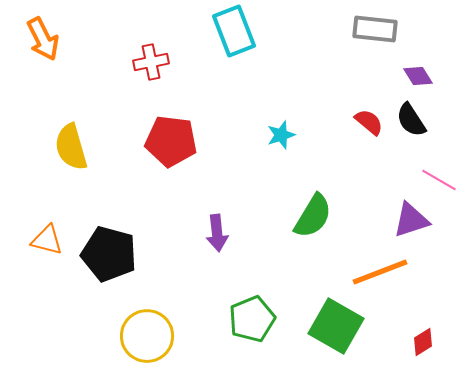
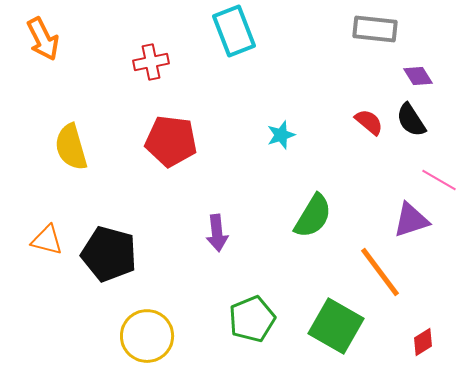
orange line: rotated 74 degrees clockwise
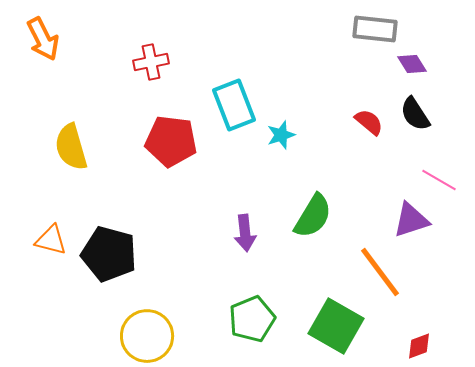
cyan rectangle: moved 74 px down
purple diamond: moved 6 px left, 12 px up
black semicircle: moved 4 px right, 6 px up
purple arrow: moved 28 px right
orange triangle: moved 4 px right
red diamond: moved 4 px left, 4 px down; rotated 12 degrees clockwise
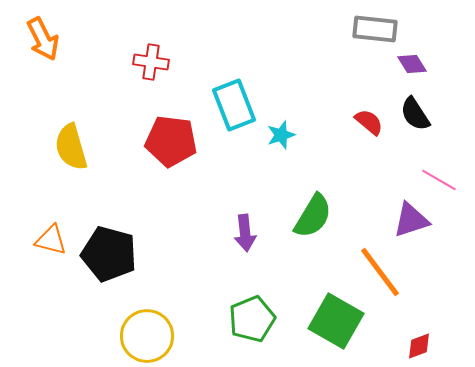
red cross: rotated 20 degrees clockwise
green square: moved 5 px up
